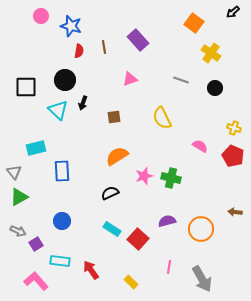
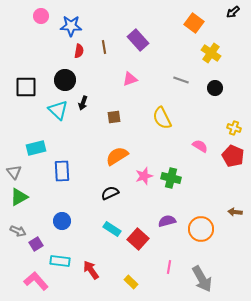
blue star at (71, 26): rotated 15 degrees counterclockwise
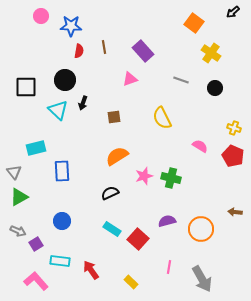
purple rectangle at (138, 40): moved 5 px right, 11 px down
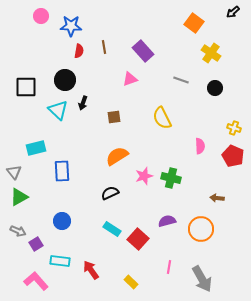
pink semicircle at (200, 146): rotated 56 degrees clockwise
brown arrow at (235, 212): moved 18 px left, 14 px up
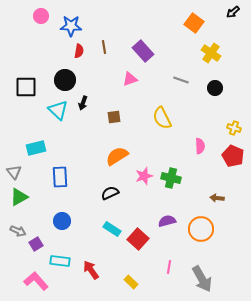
blue rectangle at (62, 171): moved 2 px left, 6 px down
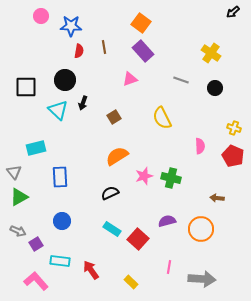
orange square at (194, 23): moved 53 px left
brown square at (114, 117): rotated 24 degrees counterclockwise
gray arrow at (202, 279): rotated 56 degrees counterclockwise
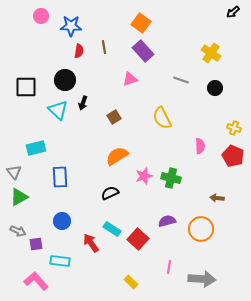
purple square at (36, 244): rotated 24 degrees clockwise
red arrow at (91, 270): moved 27 px up
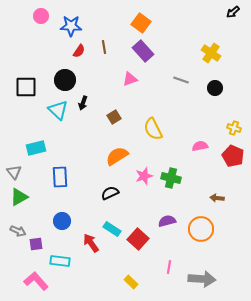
red semicircle at (79, 51): rotated 24 degrees clockwise
yellow semicircle at (162, 118): moved 9 px left, 11 px down
pink semicircle at (200, 146): rotated 98 degrees counterclockwise
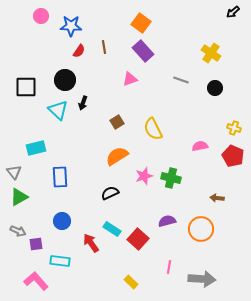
brown square at (114, 117): moved 3 px right, 5 px down
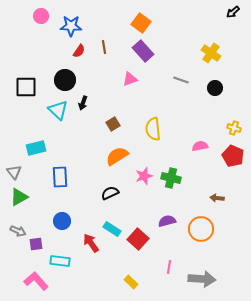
brown square at (117, 122): moved 4 px left, 2 px down
yellow semicircle at (153, 129): rotated 20 degrees clockwise
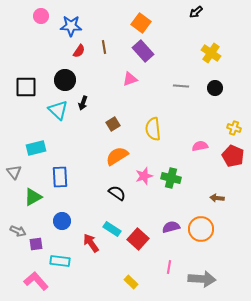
black arrow at (233, 12): moved 37 px left
gray line at (181, 80): moved 6 px down; rotated 14 degrees counterclockwise
black semicircle at (110, 193): moved 7 px right; rotated 60 degrees clockwise
green triangle at (19, 197): moved 14 px right
purple semicircle at (167, 221): moved 4 px right, 6 px down
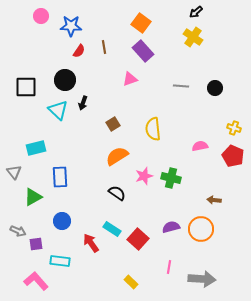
yellow cross at (211, 53): moved 18 px left, 16 px up
brown arrow at (217, 198): moved 3 px left, 2 px down
